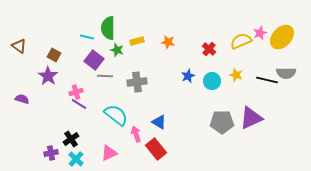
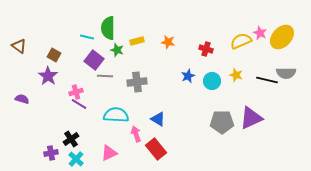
pink star: rotated 24 degrees counterclockwise
red cross: moved 3 px left; rotated 24 degrees counterclockwise
cyan semicircle: rotated 35 degrees counterclockwise
blue triangle: moved 1 px left, 3 px up
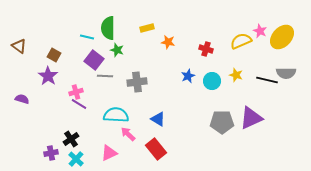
pink star: moved 2 px up
yellow rectangle: moved 10 px right, 13 px up
pink arrow: moved 8 px left; rotated 28 degrees counterclockwise
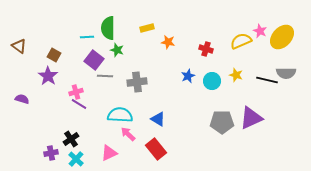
cyan line: rotated 16 degrees counterclockwise
cyan semicircle: moved 4 px right
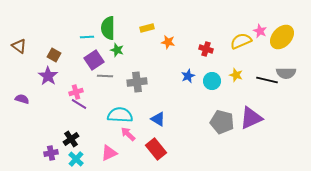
purple square: rotated 18 degrees clockwise
gray pentagon: rotated 15 degrees clockwise
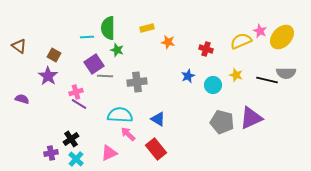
purple square: moved 4 px down
cyan circle: moved 1 px right, 4 px down
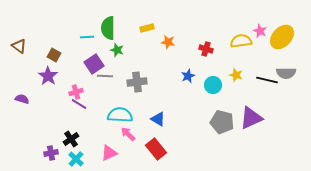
yellow semicircle: rotated 15 degrees clockwise
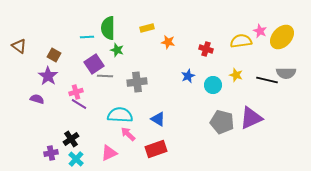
purple semicircle: moved 15 px right
red rectangle: rotated 70 degrees counterclockwise
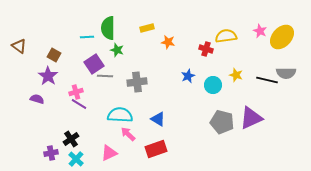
yellow semicircle: moved 15 px left, 5 px up
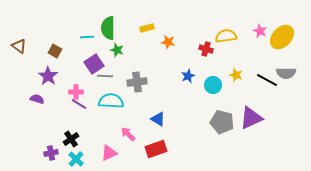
brown square: moved 1 px right, 4 px up
black line: rotated 15 degrees clockwise
pink cross: rotated 16 degrees clockwise
cyan semicircle: moved 9 px left, 14 px up
